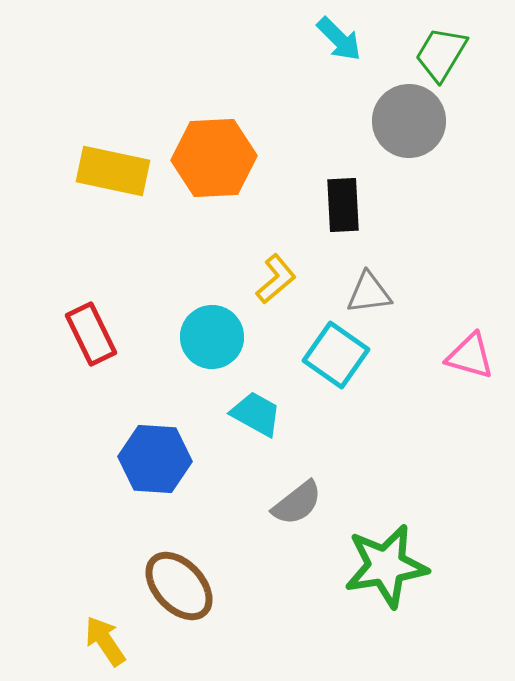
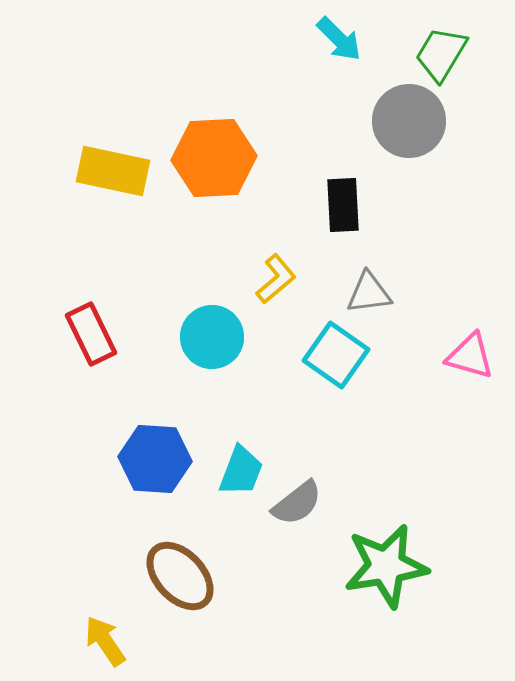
cyan trapezoid: moved 15 px left, 57 px down; rotated 82 degrees clockwise
brown ellipse: moved 1 px right, 10 px up
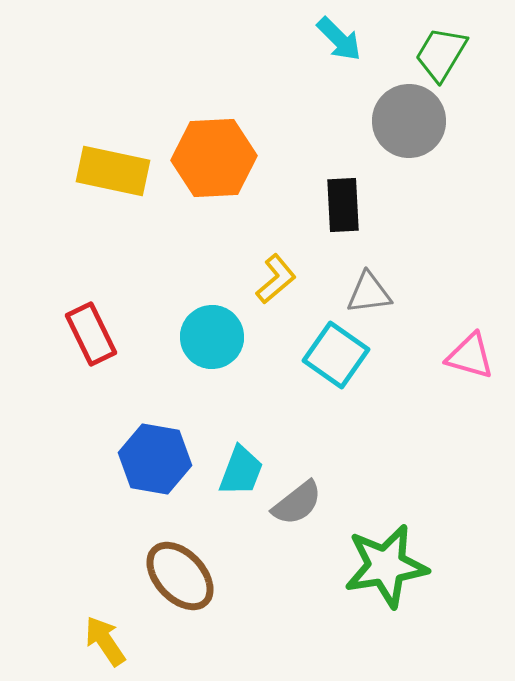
blue hexagon: rotated 6 degrees clockwise
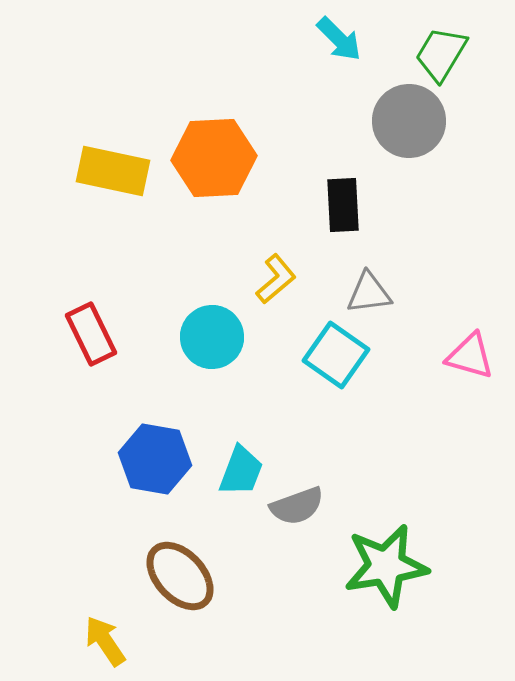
gray semicircle: moved 3 px down; rotated 18 degrees clockwise
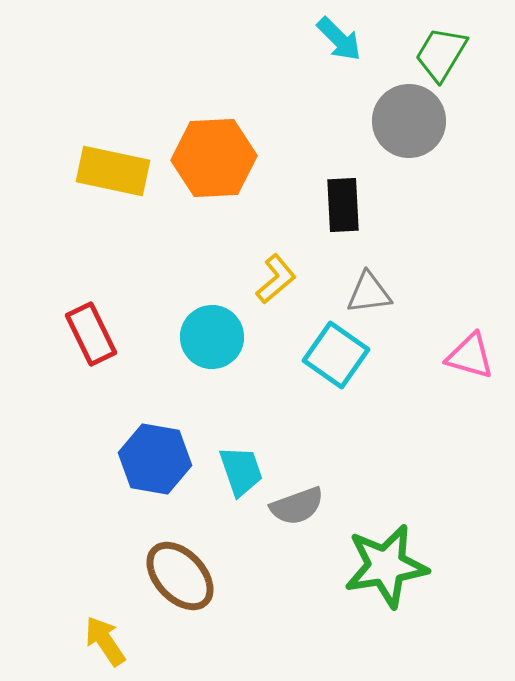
cyan trapezoid: rotated 40 degrees counterclockwise
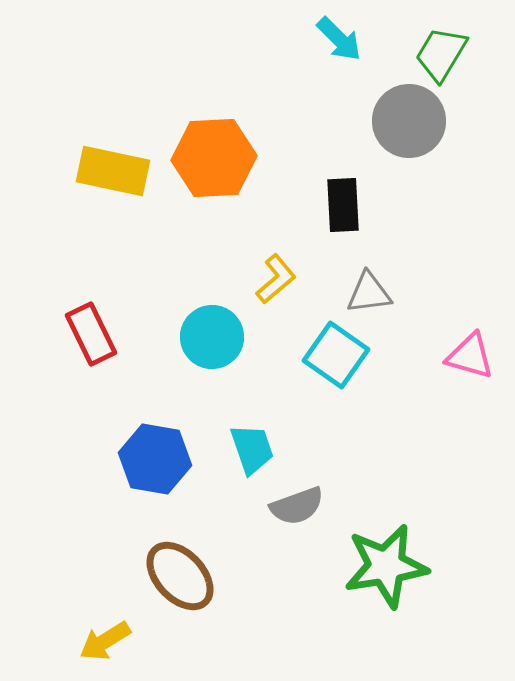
cyan trapezoid: moved 11 px right, 22 px up
yellow arrow: rotated 88 degrees counterclockwise
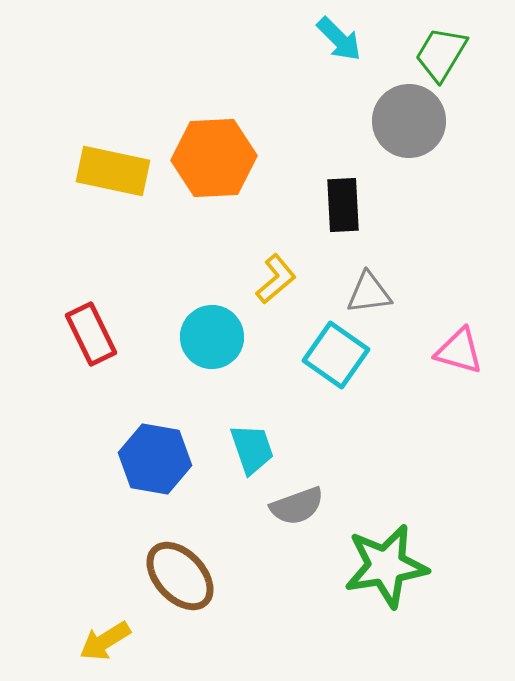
pink triangle: moved 11 px left, 5 px up
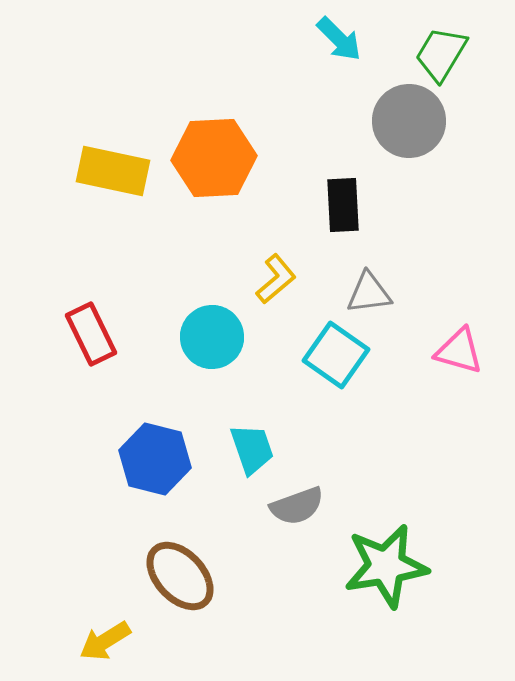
blue hexagon: rotated 4 degrees clockwise
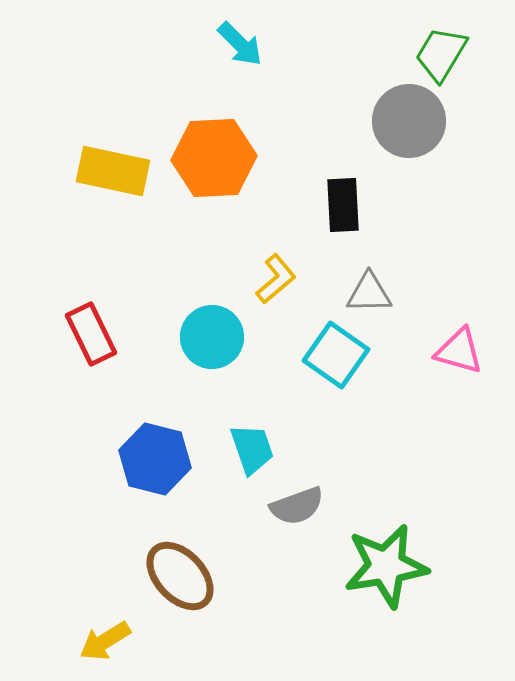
cyan arrow: moved 99 px left, 5 px down
gray triangle: rotated 6 degrees clockwise
